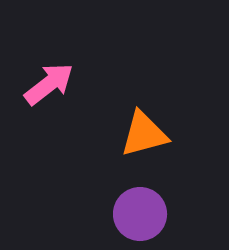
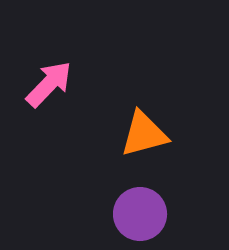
pink arrow: rotated 8 degrees counterclockwise
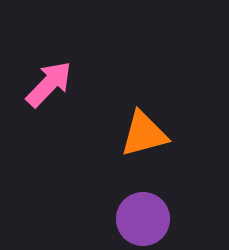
purple circle: moved 3 px right, 5 px down
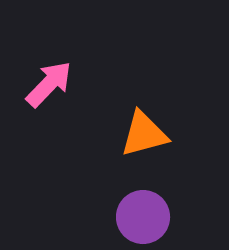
purple circle: moved 2 px up
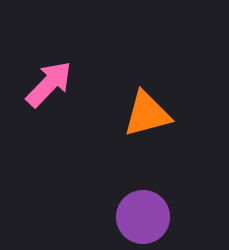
orange triangle: moved 3 px right, 20 px up
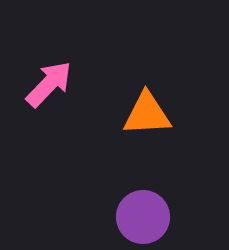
orange triangle: rotated 12 degrees clockwise
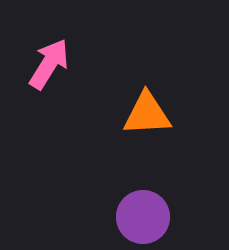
pink arrow: moved 20 px up; rotated 12 degrees counterclockwise
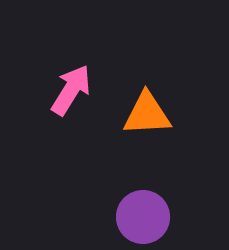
pink arrow: moved 22 px right, 26 px down
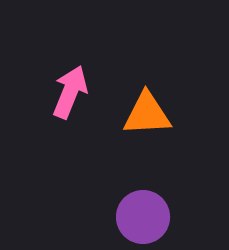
pink arrow: moved 1 px left, 2 px down; rotated 10 degrees counterclockwise
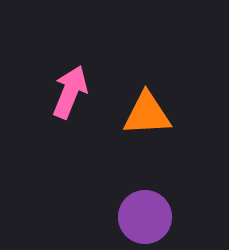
purple circle: moved 2 px right
